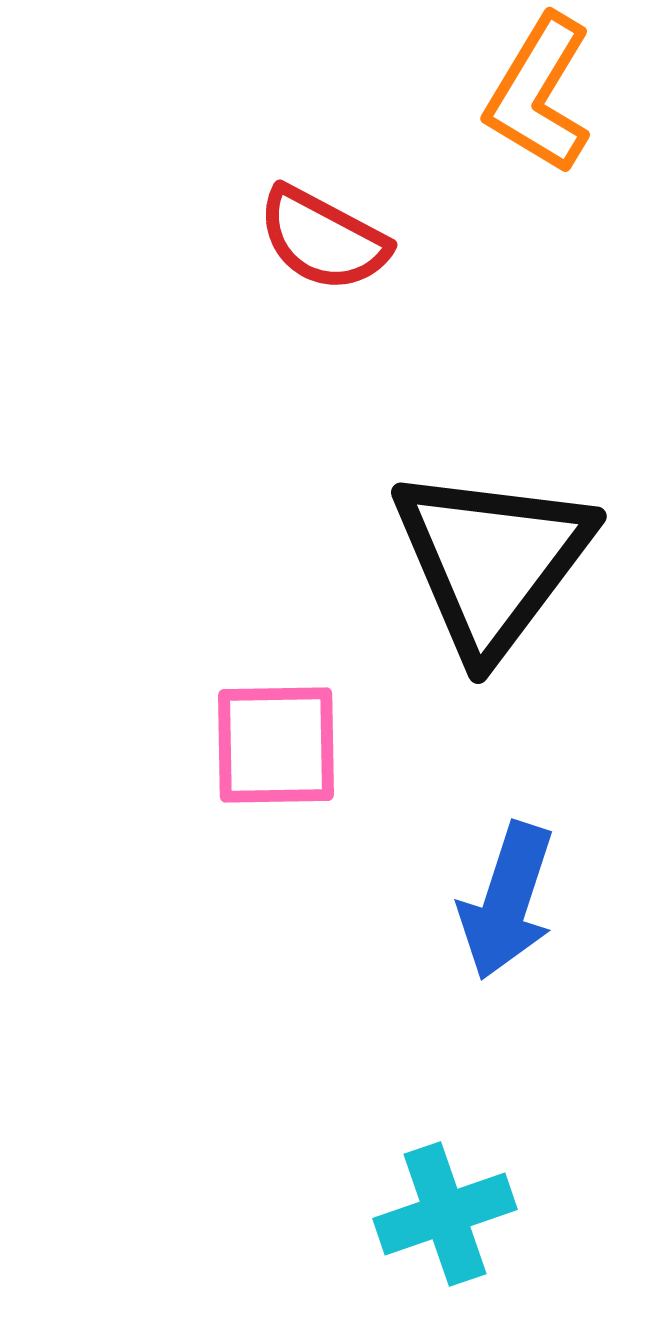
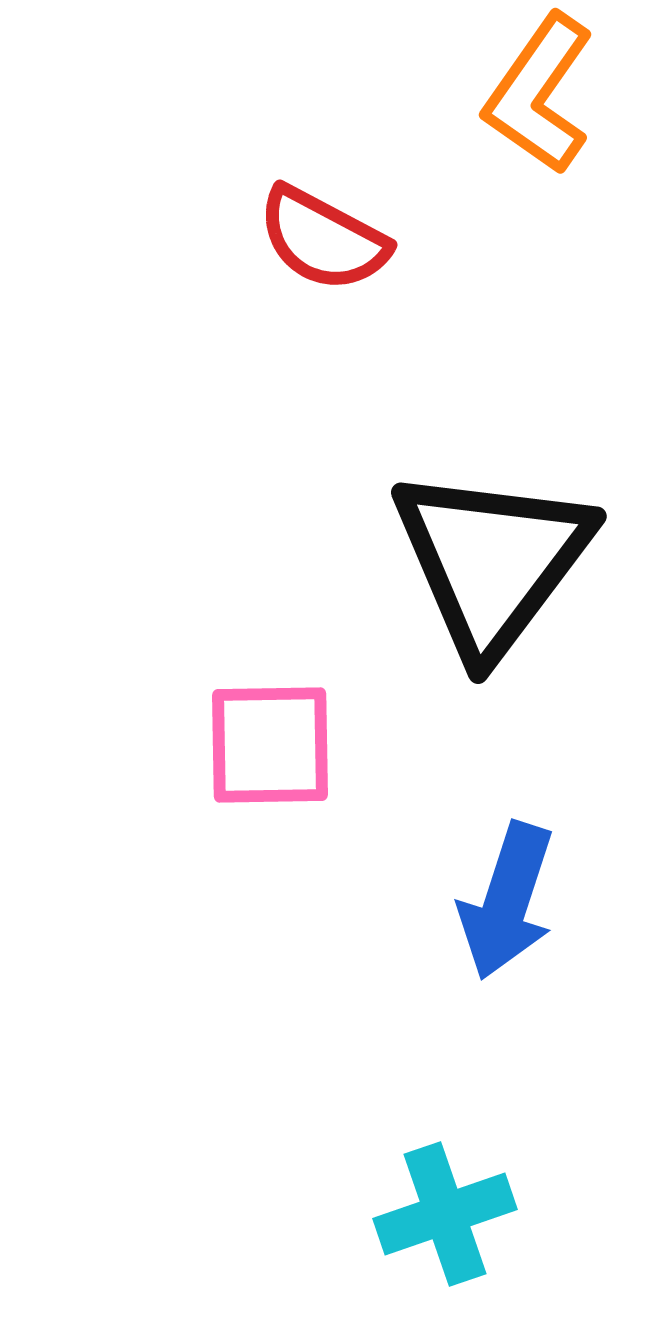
orange L-shape: rotated 4 degrees clockwise
pink square: moved 6 px left
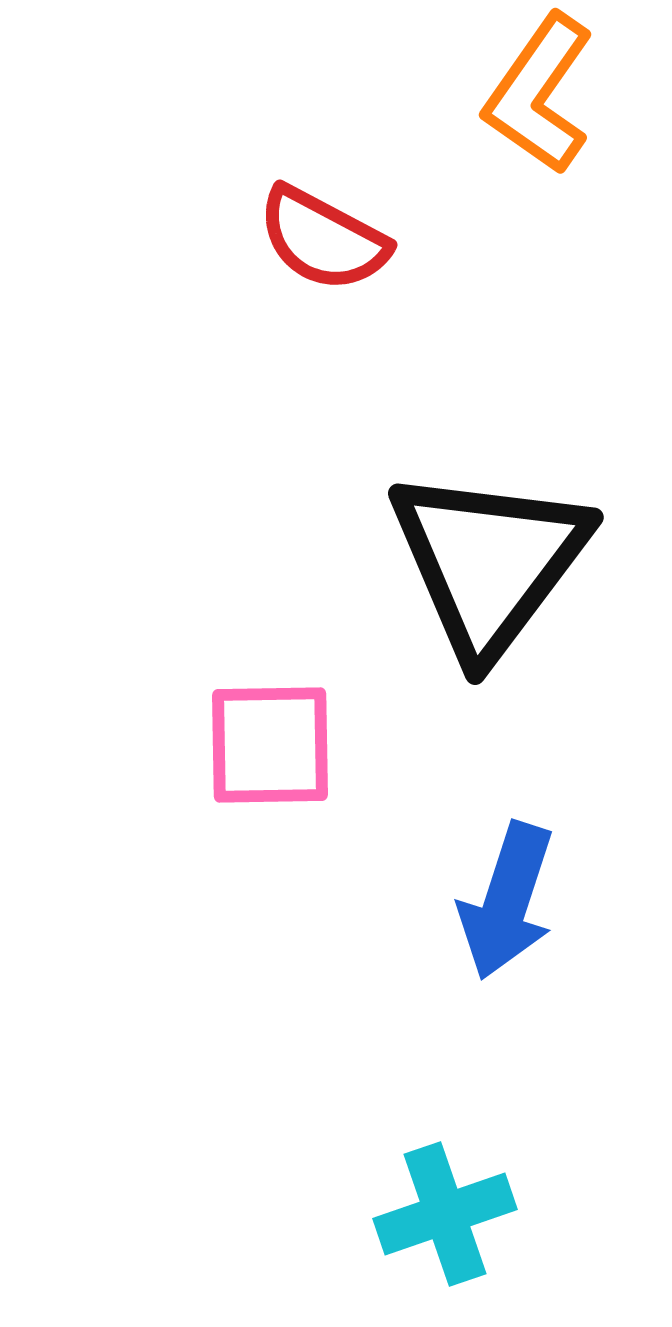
black triangle: moved 3 px left, 1 px down
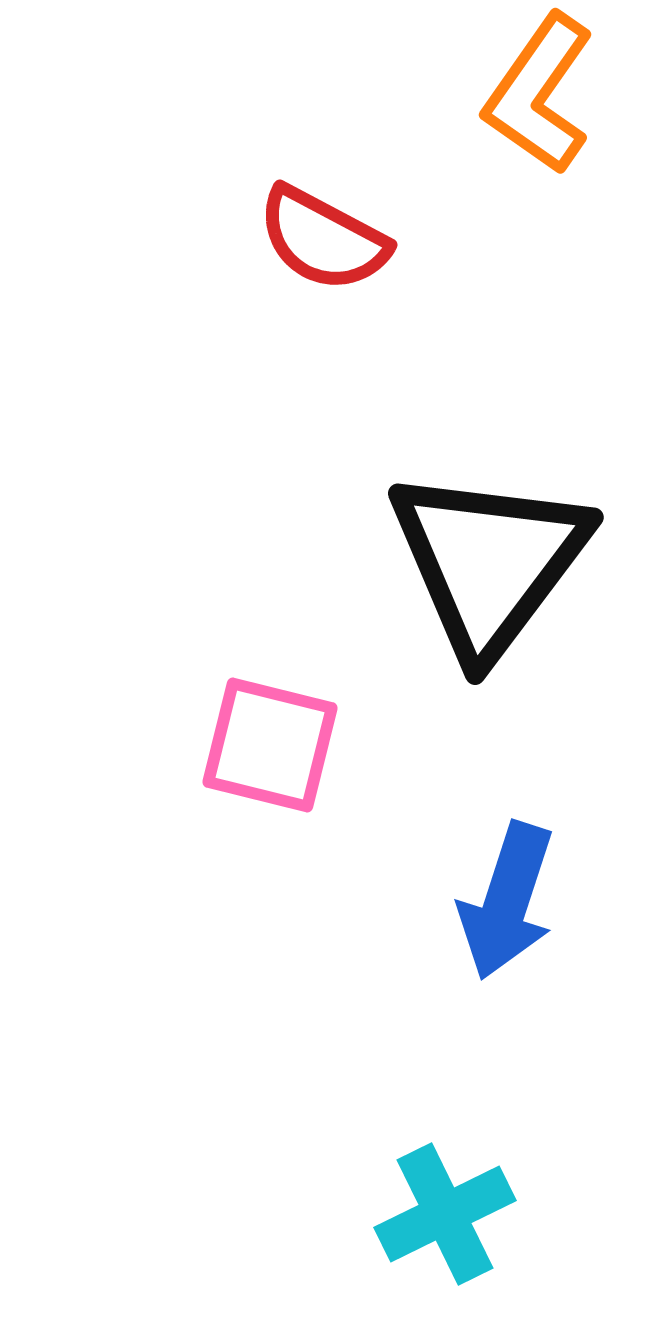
pink square: rotated 15 degrees clockwise
cyan cross: rotated 7 degrees counterclockwise
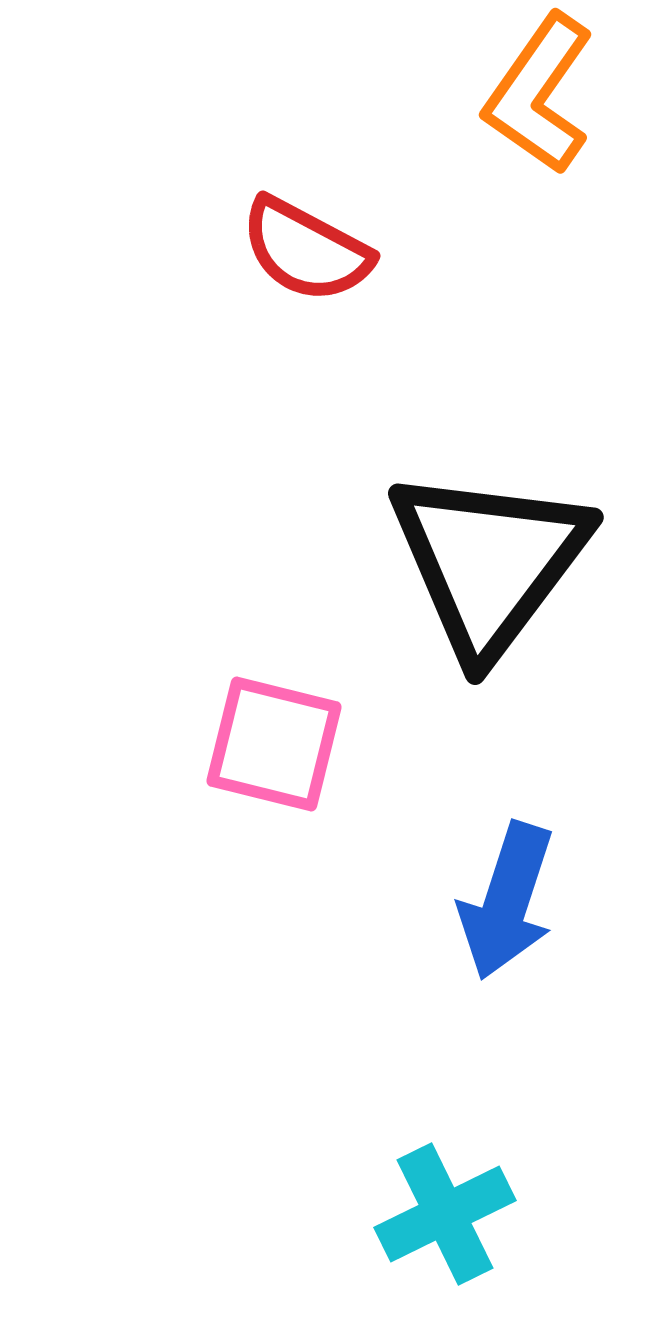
red semicircle: moved 17 px left, 11 px down
pink square: moved 4 px right, 1 px up
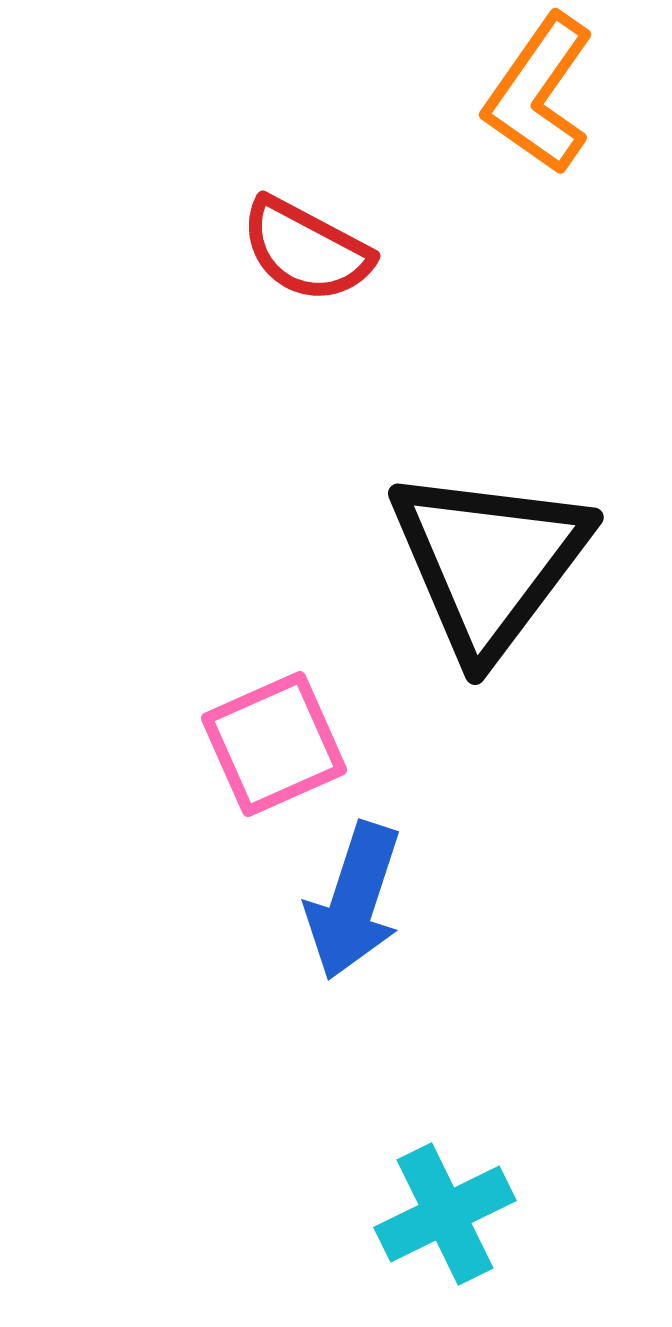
pink square: rotated 38 degrees counterclockwise
blue arrow: moved 153 px left
